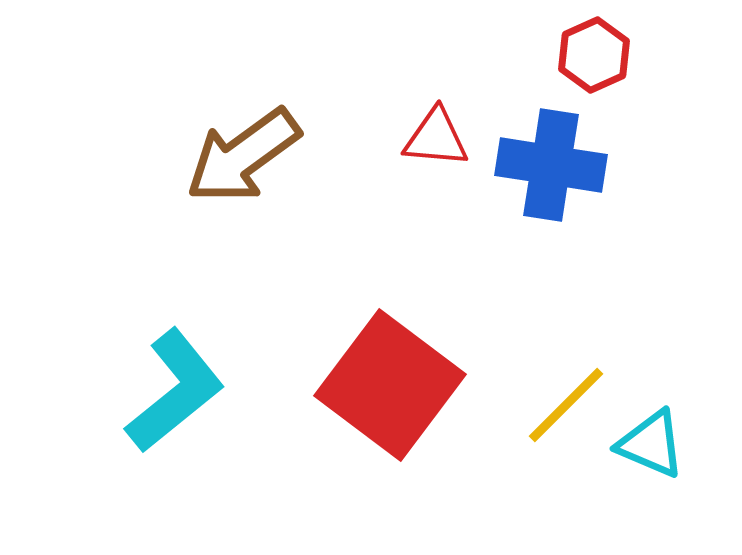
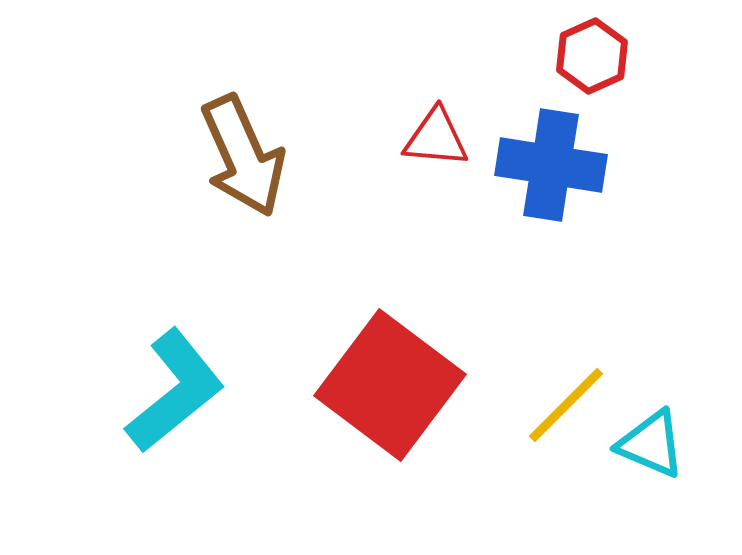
red hexagon: moved 2 px left, 1 px down
brown arrow: rotated 78 degrees counterclockwise
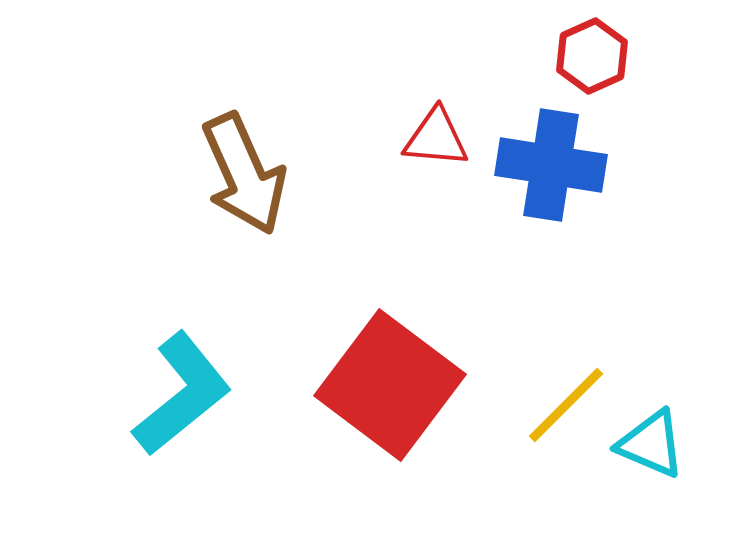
brown arrow: moved 1 px right, 18 px down
cyan L-shape: moved 7 px right, 3 px down
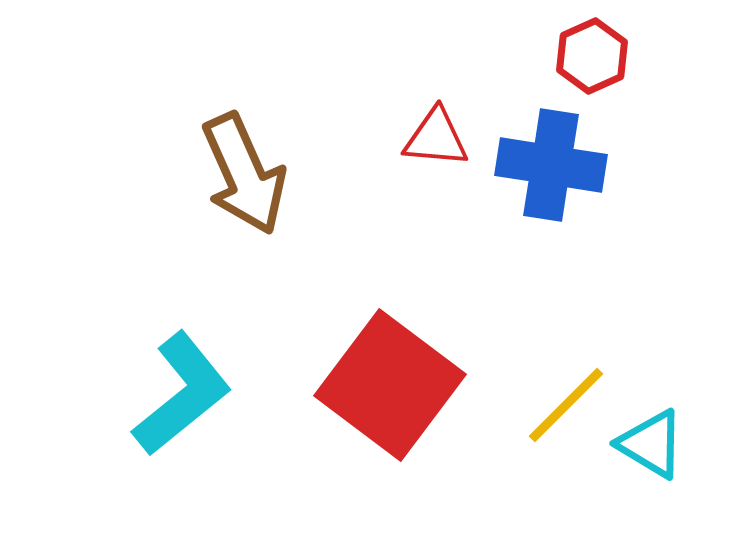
cyan triangle: rotated 8 degrees clockwise
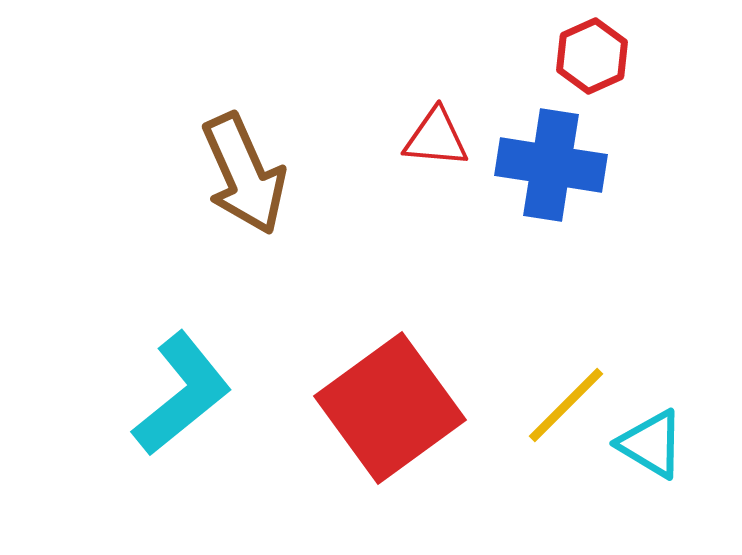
red square: moved 23 px down; rotated 17 degrees clockwise
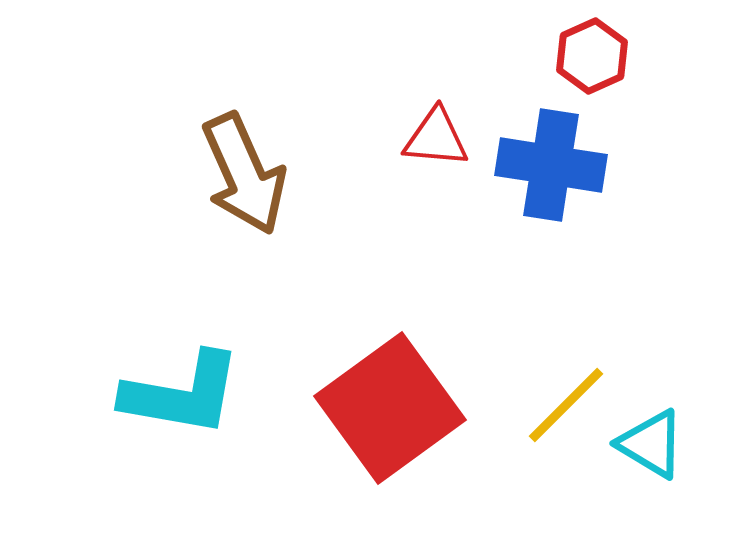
cyan L-shape: rotated 49 degrees clockwise
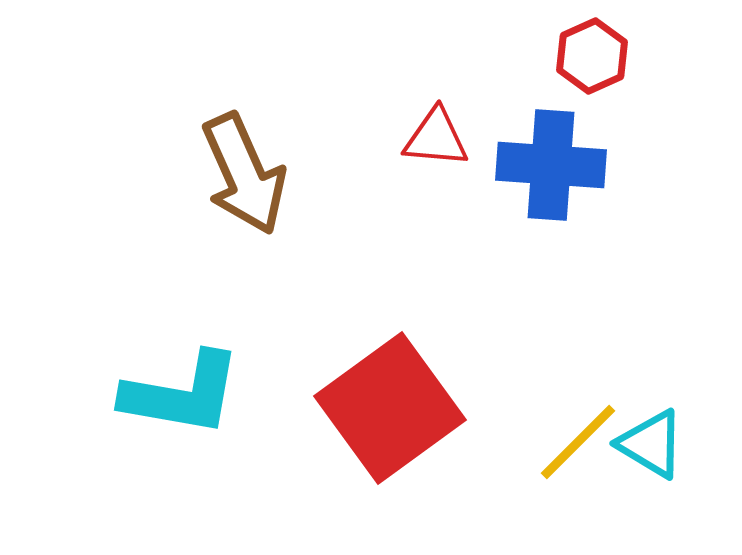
blue cross: rotated 5 degrees counterclockwise
yellow line: moved 12 px right, 37 px down
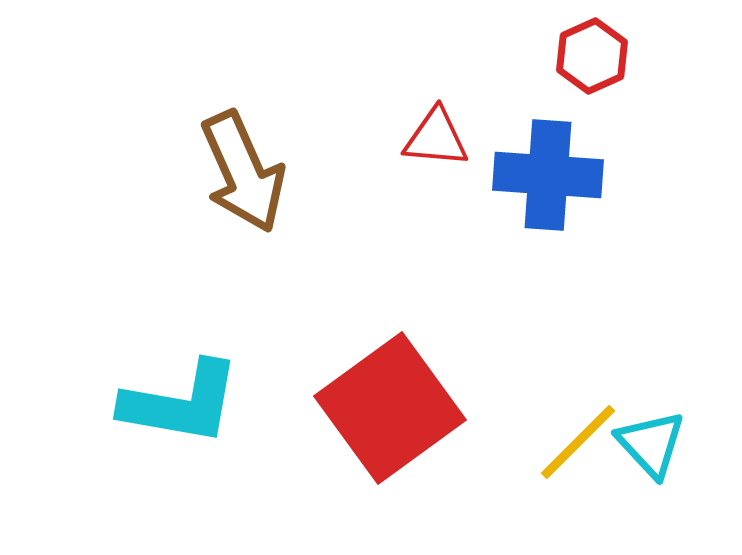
blue cross: moved 3 px left, 10 px down
brown arrow: moved 1 px left, 2 px up
cyan L-shape: moved 1 px left, 9 px down
cyan triangle: rotated 16 degrees clockwise
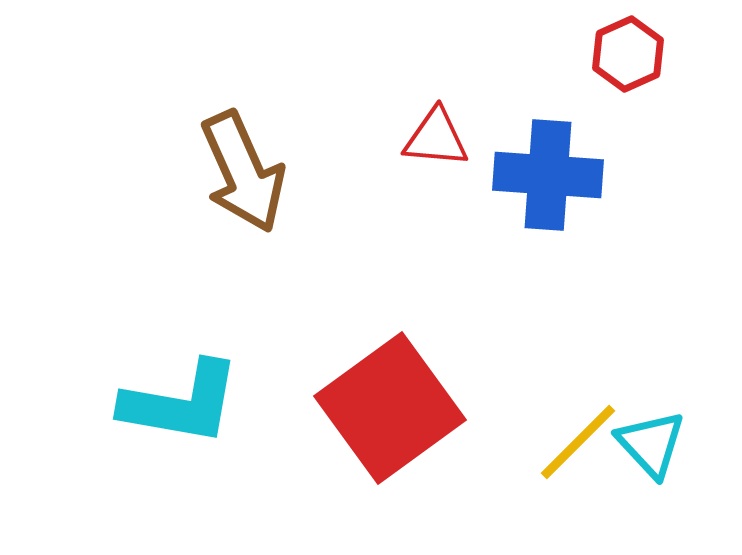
red hexagon: moved 36 px right, 2 px up
